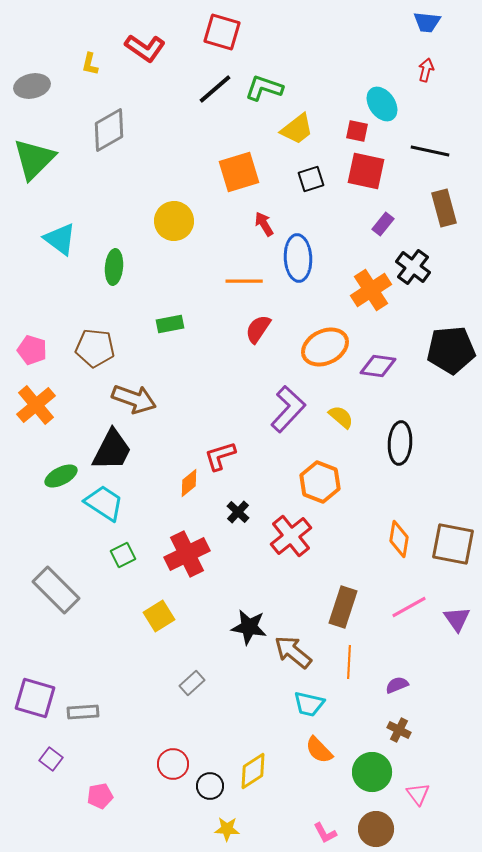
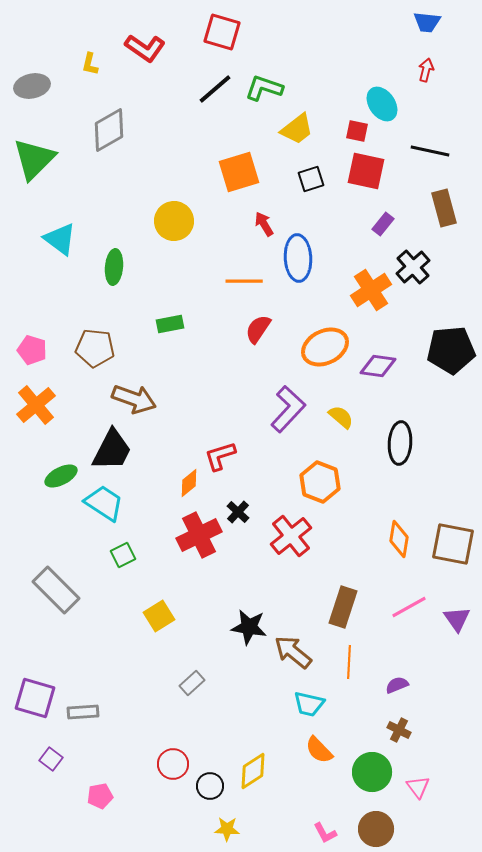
black cross at (413, 267): rotated 12 degrees clockwise
red cross at (187, 554): moved 12 px right, 19 px up
pink triangle at (418, 794): moved 7 px up
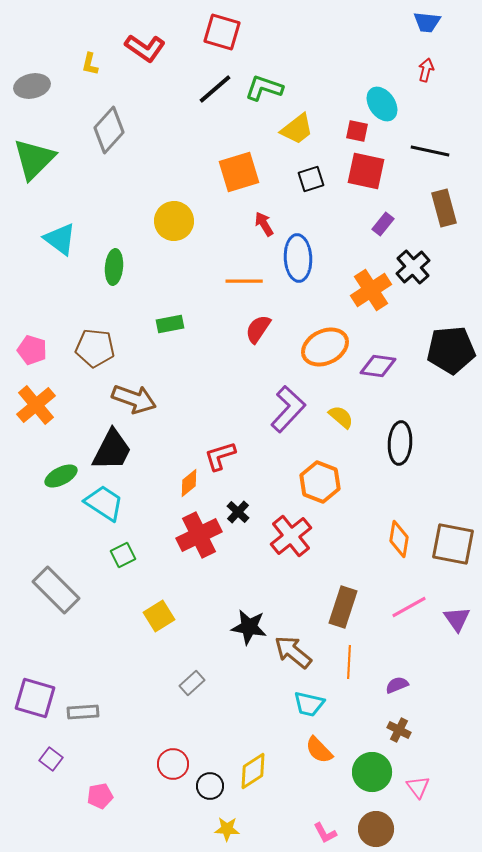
gray diamond at (109, 130): rotated 18 degrees counterclockwise
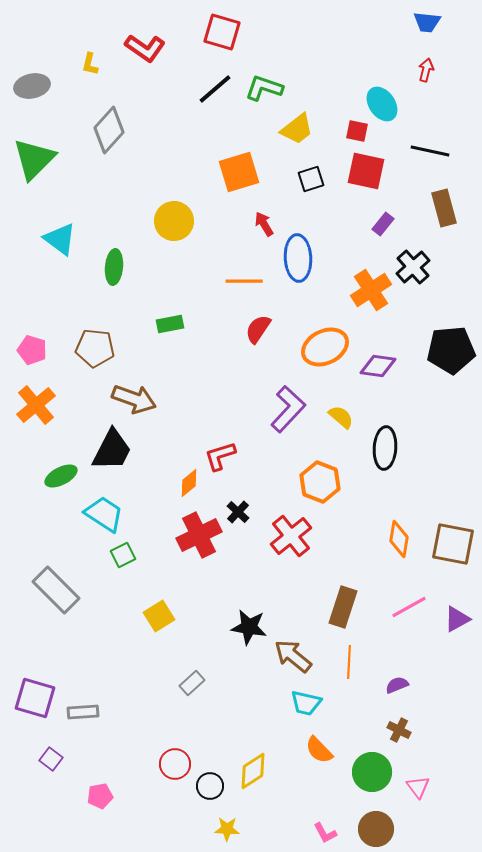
black ellipse at (400, 443): moved 15 px left, 5 px down
cyan trapezoid at (104, 503): moved 11 px down
purple triangle at (457, 619): rotated 36 degrees clockwise
brown arrow at (293, 652): moved 4 px down
cyan trapezoid at (309, 704): moved 3 px left, 1 px up
red circle at (173, 764): moved 2 px right
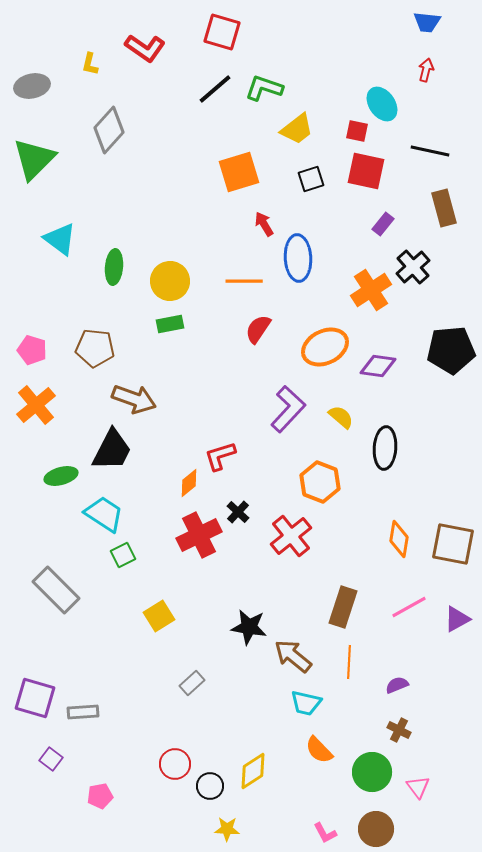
yellow circle at (174, 221): moved 4 px left, 60 px down
green ellipse at (61, 476): rotated 12 degrees clockwise
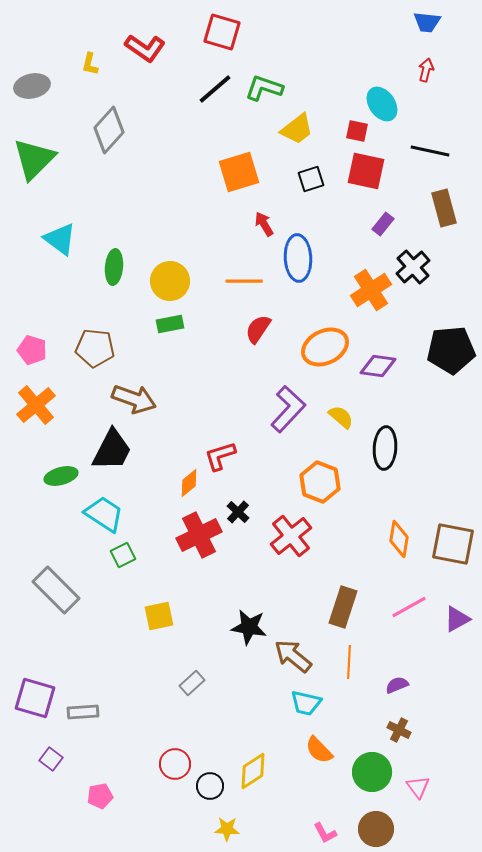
yellow square at (159, 616): rotated 20 degrees clockwise
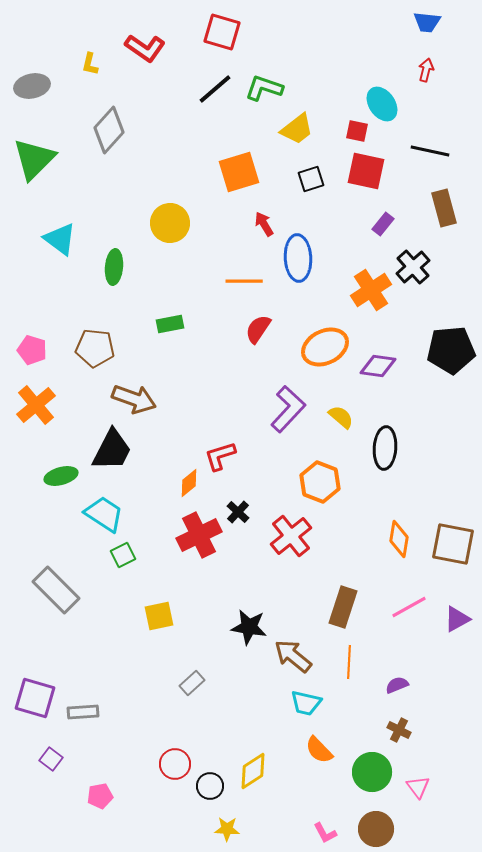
yellow circle at (170, 281): moved 58 px up
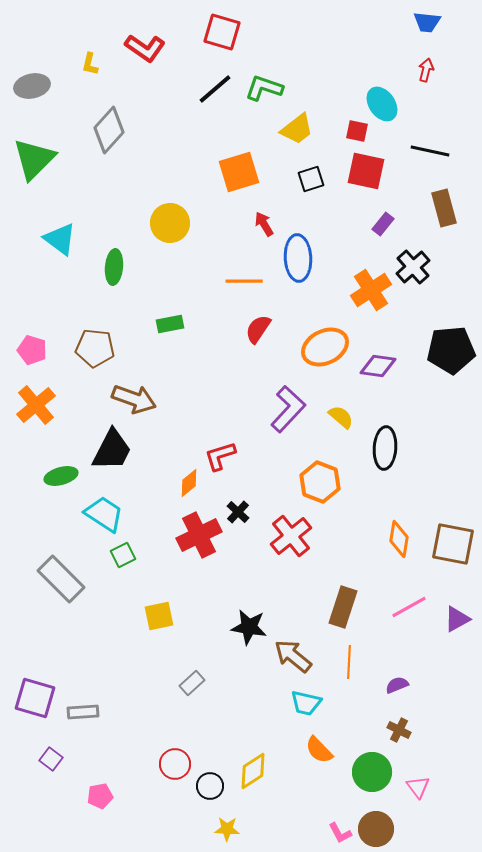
gray rectangle at (56, 590): moved 5 px right, 11 px up
pink L-shape at (325, 833): moved 15 px right
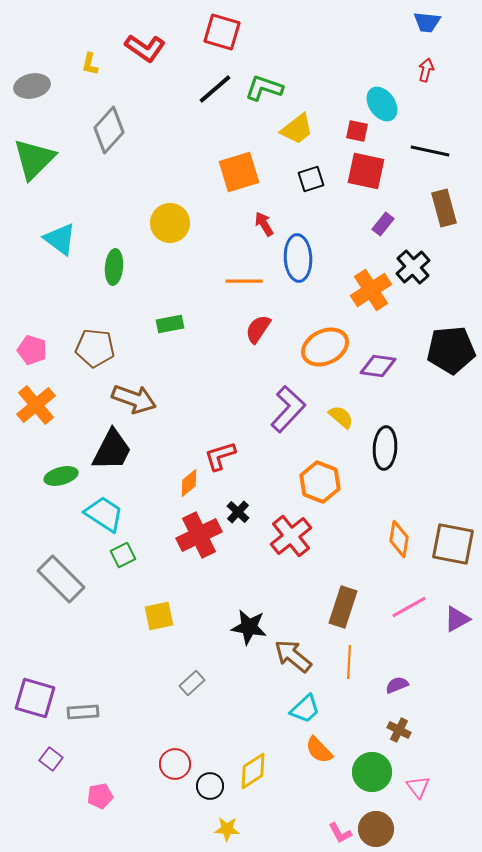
cyan trapezoid at (306, 703): moved 1 px left, 6 px down; rotated 56 degrees counterclockwise
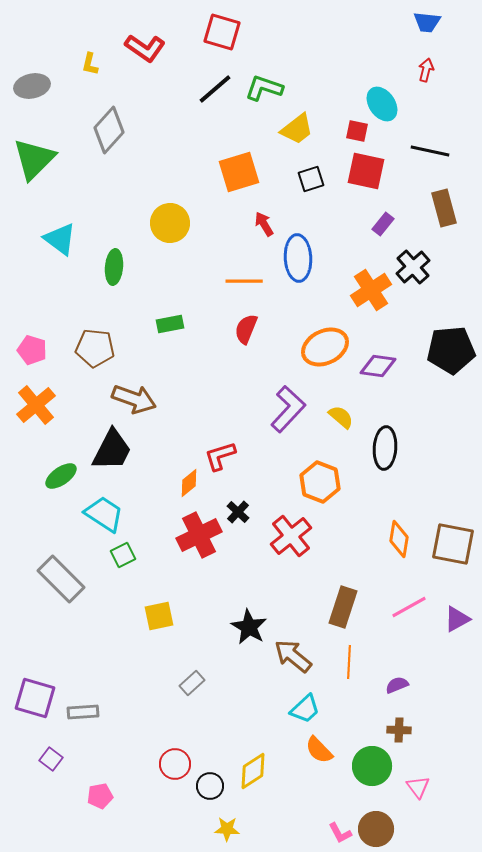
red semicircle at (258, 329): moved 12 px left; rotated 12 degrees counterclockwise
green ellipse at (61, 476): rotated 20 degrees counterclockwise
black star at (249, 627): rotated 21 degrees clockwise
brown cross at (399, 730): rotated 25 degrees counterclockwise
green circle at (372, 772): moved 6 px up
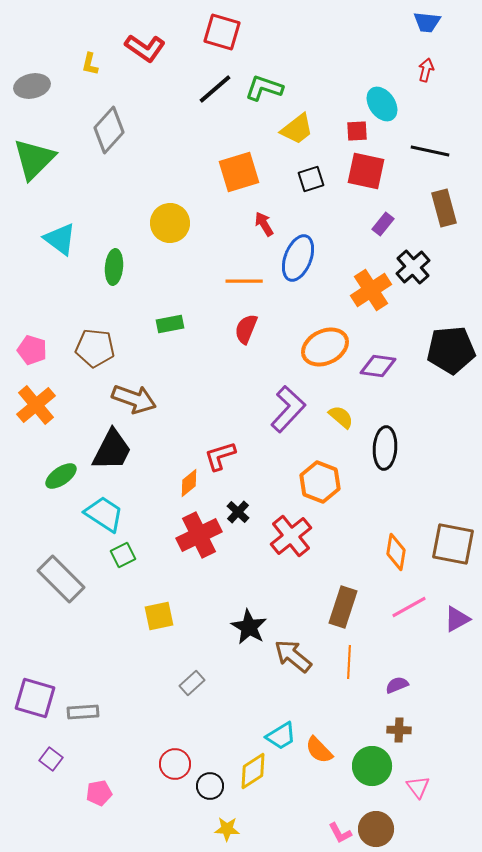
red square at (357, 131): rotated 15 degrees counterclockwise
blue ellipse at (298, 258): rotated 24 degrees clockwise
orange diamond at (399, 539): moved 3 px left, 13 px down
cyan trapezoid at (305, 709): moved 24 px left, 27 px down; rotated 12 degrees clockwise
pink pentagon at (100, 796): moved 1 px left, 3 px up
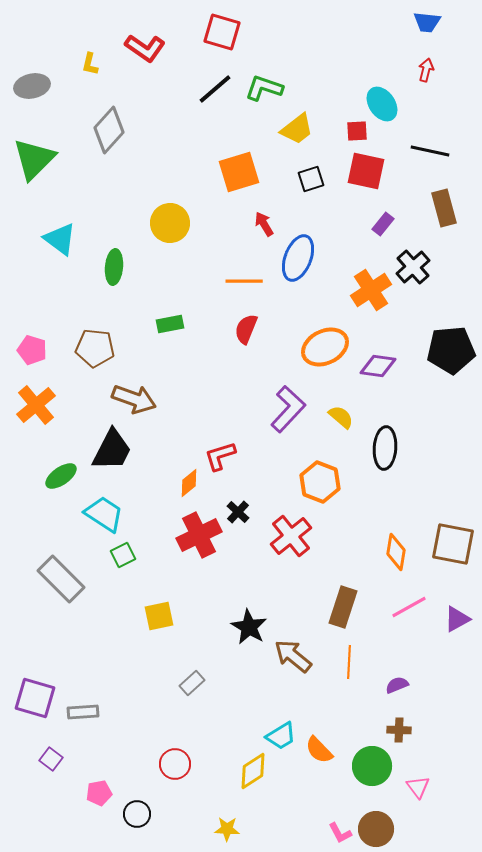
black circle at (210, 786): moved 73 px left, 28 px down
